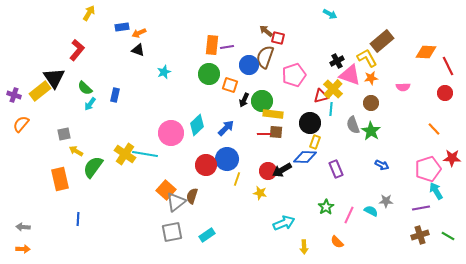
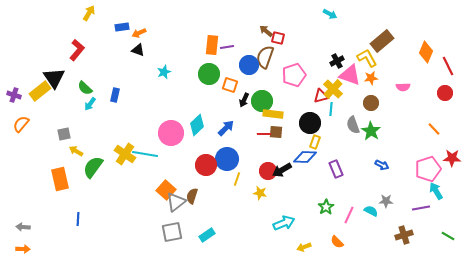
orange diamond at (426, 52): rotated 70 degrees counterclockwise
brown cross at (420, 235): moved 16 px left
yellow arrow at (304, 247): rotated 72 degrees clockwise
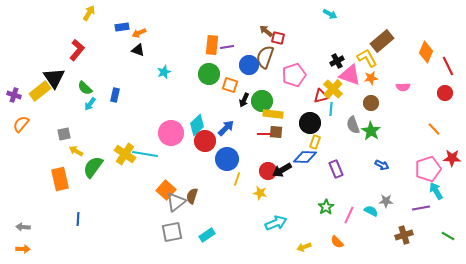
red circle at (206, 165): moved 1 px left, 24 px up
cyan arrow at (284, 223): moved 8 px left
